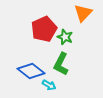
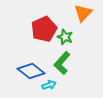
green L-shape: moved 1 px right, 1 px up; rotated 15 degrees clockwise
cyan arrow: rotated 48 degrees counterclockwise
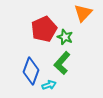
blue diamond: rotated 72 degrees clockwise
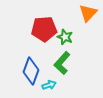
orange triangle: moved 5 px right
red pentagon: rotated 20 degrees clockwise
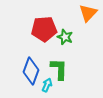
green L-shape: moved 3 px left, 6 px down; rotated 140 degrees clockwise
cyan arrow: moved 2 px left; rotated 48 degrees counterclockwise
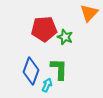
orange triangle: moved 1 px right
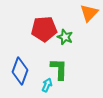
blue diamond: moved 11 px left
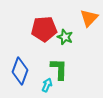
orange triangle: moved 5 px down
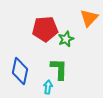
red pentagon: moved 1 px right
green star: moved 1 px right, 2 px down; rotated 28 degrees clockwise
blue diamond: rotated 8 degrees counterclockwise
cyan arrow: moved 1 px right, 2 px down; rotated 16 degrees counterclockwise
